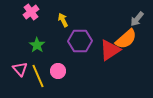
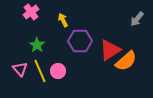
orange semicircle: moved 22 px down
yellow line: moved 2 px right, 5 px up
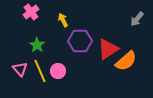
red triangle: moved 2 px left, 1 px up
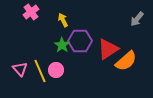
green star: moved 25 px right
pink circle: moved 2 px left, 1 px up
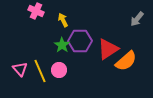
pink cross: moved 5 px right, 1 px up; rotated 28 degrees counterclockwise
pink circle: moved 3 px right
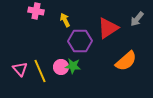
pink cross: rotated 14 degrees counterclockwise
yellow arrow: moved 2 px right
green star: moved 11 px right, 21 px down; rotated 28 degrees counterclockwise
red triangle: moved 21 px up
pink circle: moved 2 px right, 3 px up
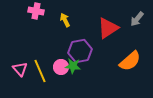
purple hexagon: moved 10 px down; rotated 10 degrees counterclockwise
orange semicircle: moved 4 px right
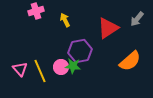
pink cross: rotated 28 degrees counterclockwise
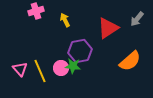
pink circle: moved 1 px down
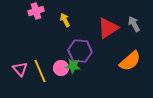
gray arrow: moved 3 px left, 5 px down; rotated 112 degrees clockwise
purple hexagon: rotated 15 degrees clockwise
